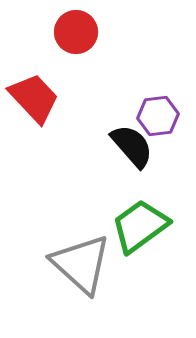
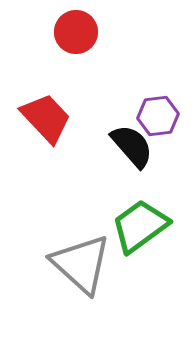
red trapezoid: moved 12 px right, 20 px down
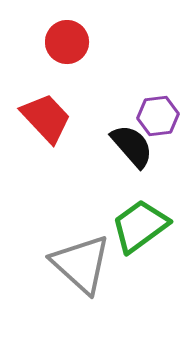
red circle: moved 9 px left, 10 px down
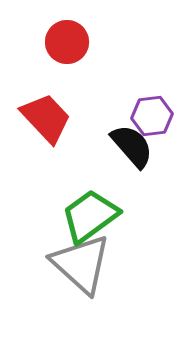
purple hexagon: moved 6 px left
green trapezoid: moved 50 px left, 10 px up
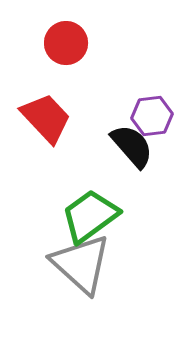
red circle: moved 1 px left, 1 px down
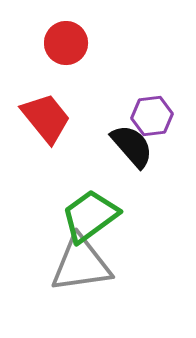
red trapezoid: rotated 4 degrees clockwise
gray triangle: rotated 50 degrees counterclockwise
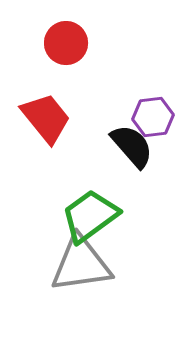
purple hexagon: moved 1 px right, 1 px down
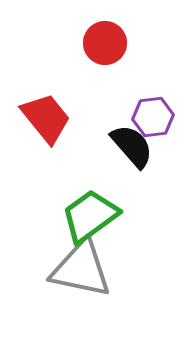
red circle: moved 39 px right
gray triangle: moved 5 px down; rotated 20 degrees clockwise
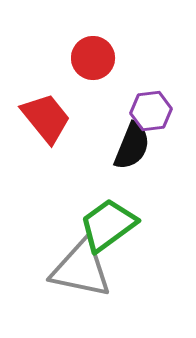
red circle: moved 12 px left, 15 px down
purple hexagon: moved 2 px left, 6 px up
black semicircle: rotated 63 degrees clockwise
green trapezoid: moved 18 px right, 9 px down
